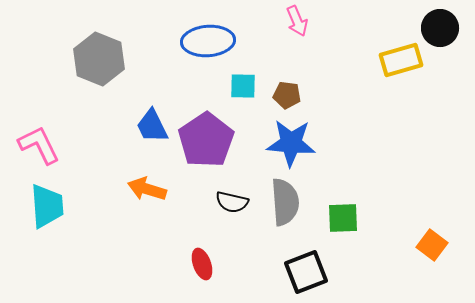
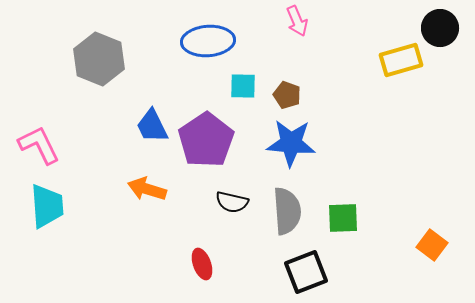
brown pentagon: rotated 12 degrees clockwise
gray semicircle: moved 2 px right, 9 px down
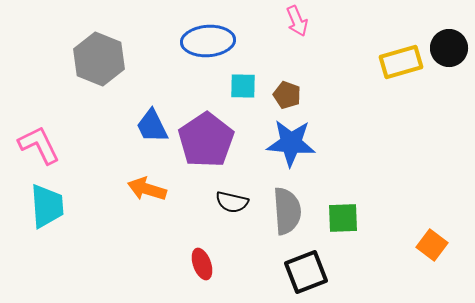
black circle: moved 9 px right, 20 px down
yellow rectangle: moved 2 px down
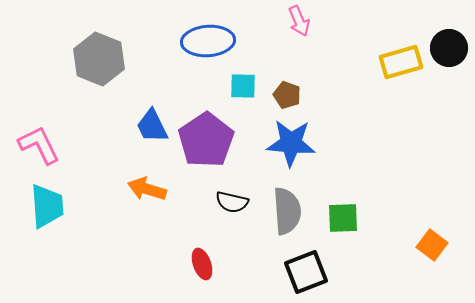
pink arrow: moved 2 px right
